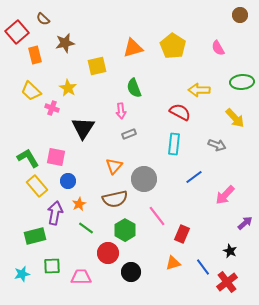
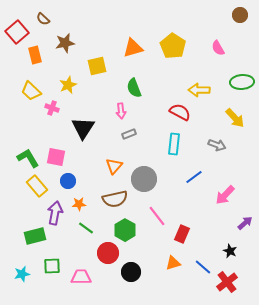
yellow star at (68, 88): moved 3 px up; rotated 18 degrees clockwise
orange star at (79, 204): rotated 24 degrees clockwise
blue line at (203, 267): rotated 12 degrees counterclockwise
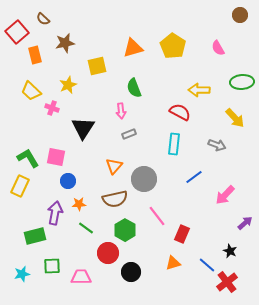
yellow rectangle at (37, 186): moved 17 px left; rotated 65 degrees clockwise
blue line at (203, 267): moved 4 px right, 2 px up
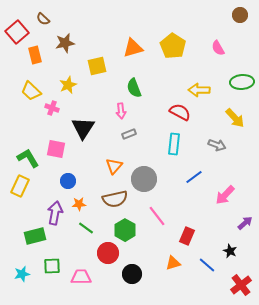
pink square at (56, 157): moved 8 px up
red rectangle at (182, 234): moved 5 px right, 2 px down
black circle at (131, 272): moved 1 px right, 2 px down
red cross at (227, 282): moved 14 px right, 3 px down
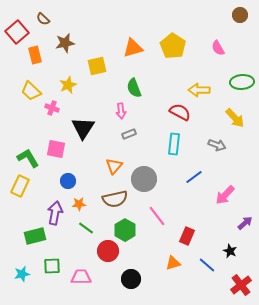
red circle at (108, 253): moved 2 px up
black circle at (132, 274): moved 1 px left, 5 px down
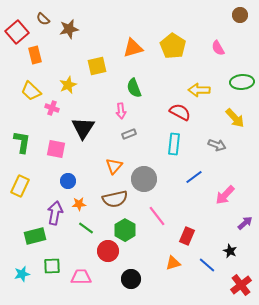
brown star at (65, 43): moved 4 px right, 14 px up
green L-shape at (28, 158): moved 6 px left, 16 px up; rotated 40 degrees clockwise
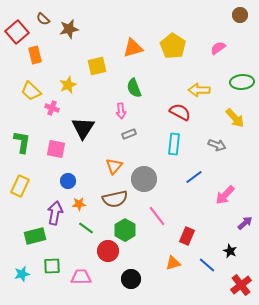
pink semicircle at (218, 48): rotated 84 degrees clockwise
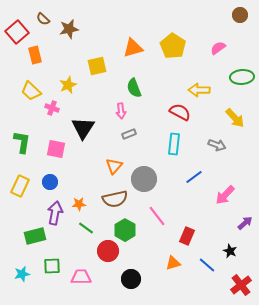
green ellipse at (242, 82): moved 5 px up
blue circle at (68, 181): moved 18 px left, 1 px down
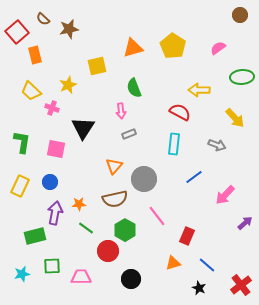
black star at (230, 251): moved 31 px left, 37 px down
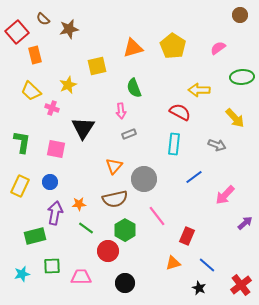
black circle at (131, 279): moved 6 px left, 4 px down
